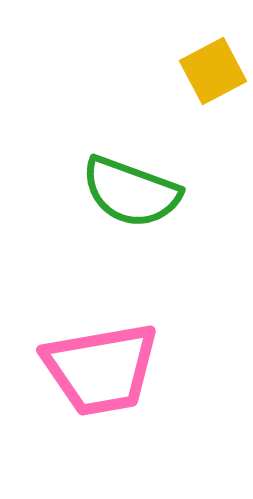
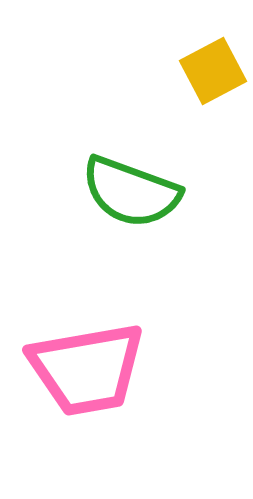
pink trapezoid: moved 14 px left
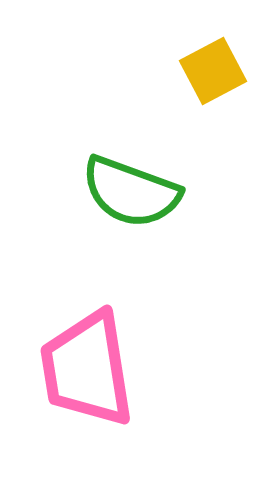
pink trapezoid: rotated 91 degrees clockwise
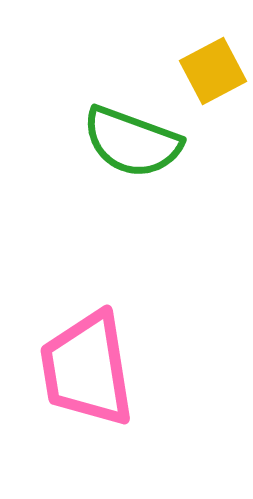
green semicircle: moved 1 px right, 50 px up
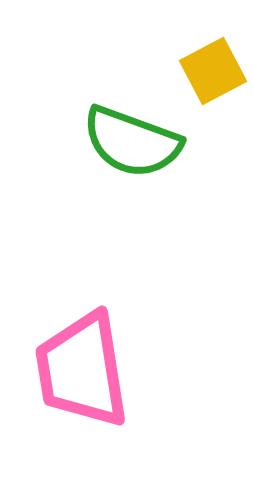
pink trapezoid: moved 5 px left, 1 px down
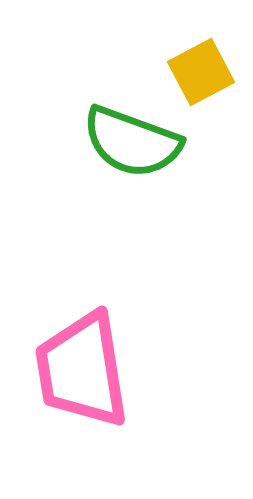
yellow square: moved 12 px left, 1 px down
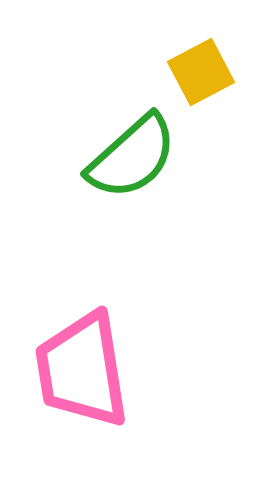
green semicircle: moved 15 px down; rotated 62 degrees counterclockwise
